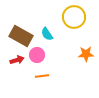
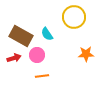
red arrow: moved 3 px left, 2 px up
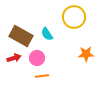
pink circle: moved 3 px down
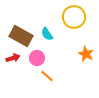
orange star: rotated 28 degrees clockwise
red arrow: moved 1 px left
orange line: moved 5 px right; rotated 48 degrees clockwise
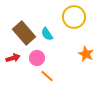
brown rectangle: moved 3 px right, 3 px up; rotated 20 degrees clockwise
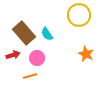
yellow circle: moved 5 px right, 2 px up
red arrow: moved 3 px up
orange line: moved 17 px left; rotated 56 degrees counterclockwise
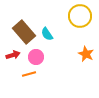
yellow circle: moved 1 px right, 1 px down
brown rectangle: moved 1 px up
pink circle: moved 1 px left, 1 px up
orange line: moved 1 px left, 2 px up
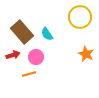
yellow circle: moved 1 px down
brown rectangle: moved 2 px left
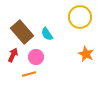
red arrow: rotated 48 degrees counterclockwise
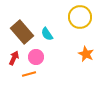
red arrow: moved 1 px right, 3 px down
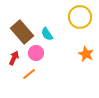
pink circle: moved 4 px up
orange line: rotated 24 degrees counterclockwise
